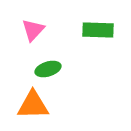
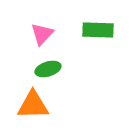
pink triangle: moved 9 px right, 4 px down
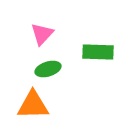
green rectangle: moved 22 px down
